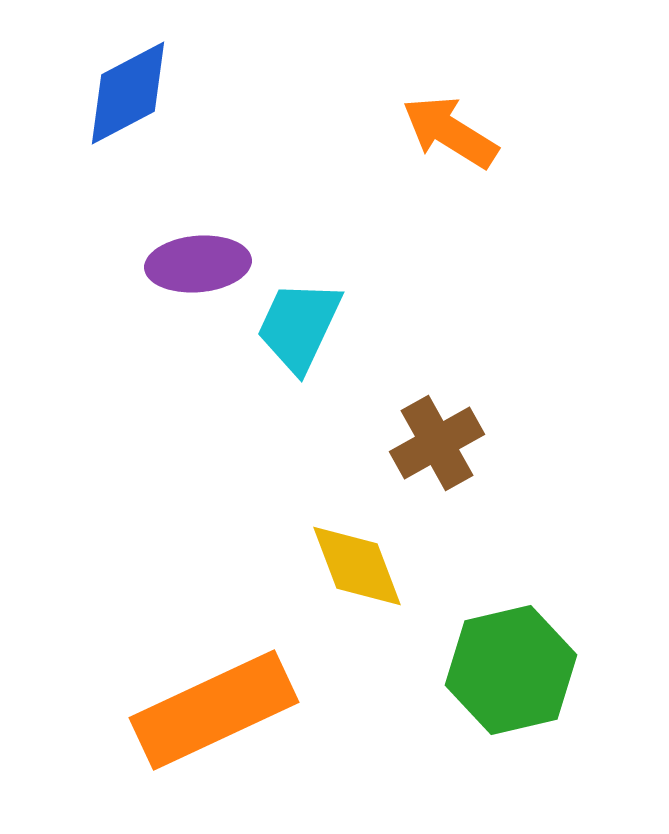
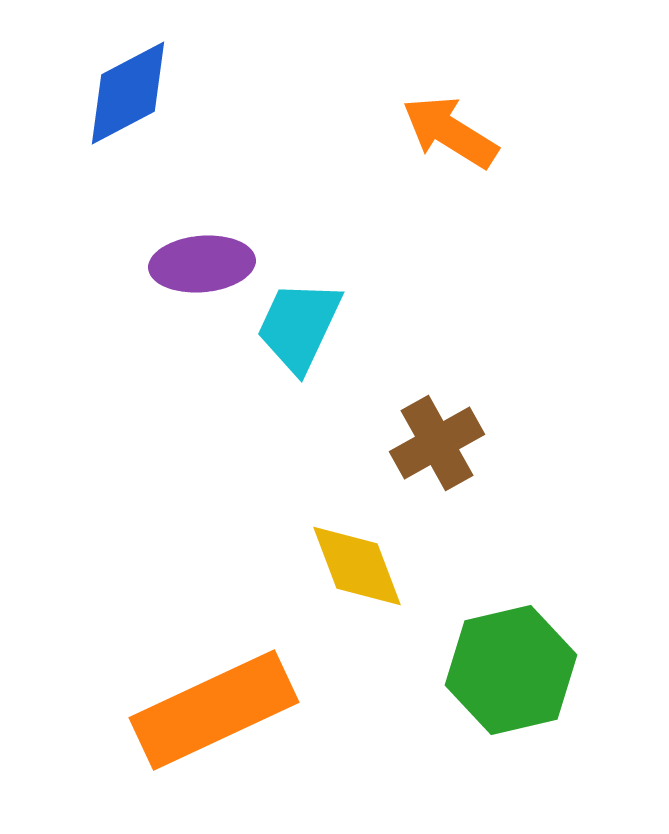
purple ellipse: moved 4 px right
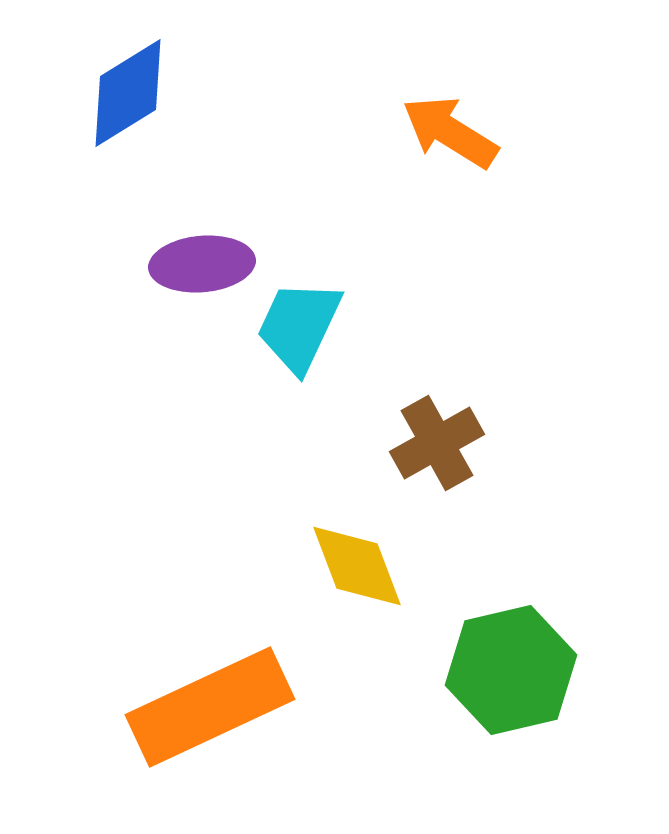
blue diamond: rotated 4 degrees counterclockwise
orange rectangle: moved 4 px left, 3 px up
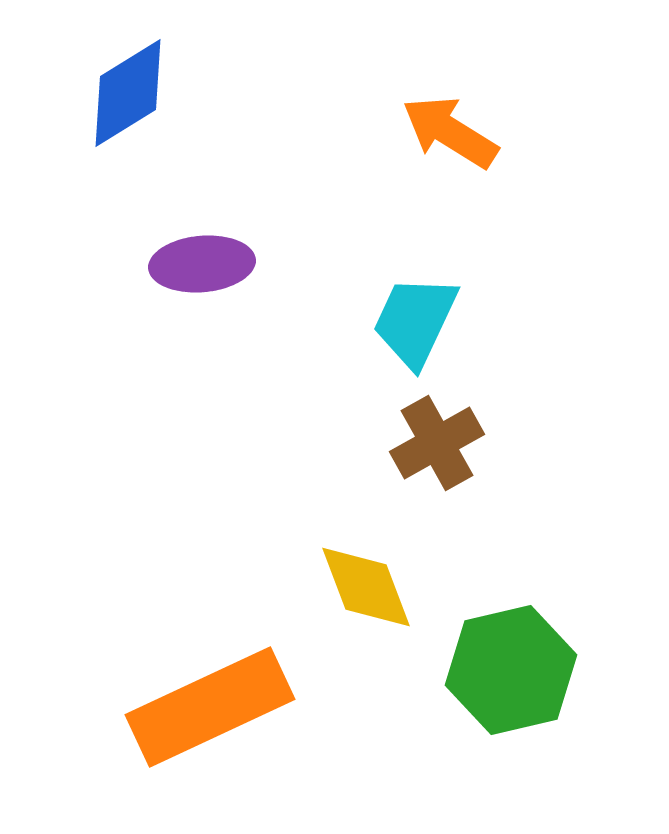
cyan trapezoid: moved 116 px right, 5 px up
yellow diamond: moved 9 px right, 21 px down
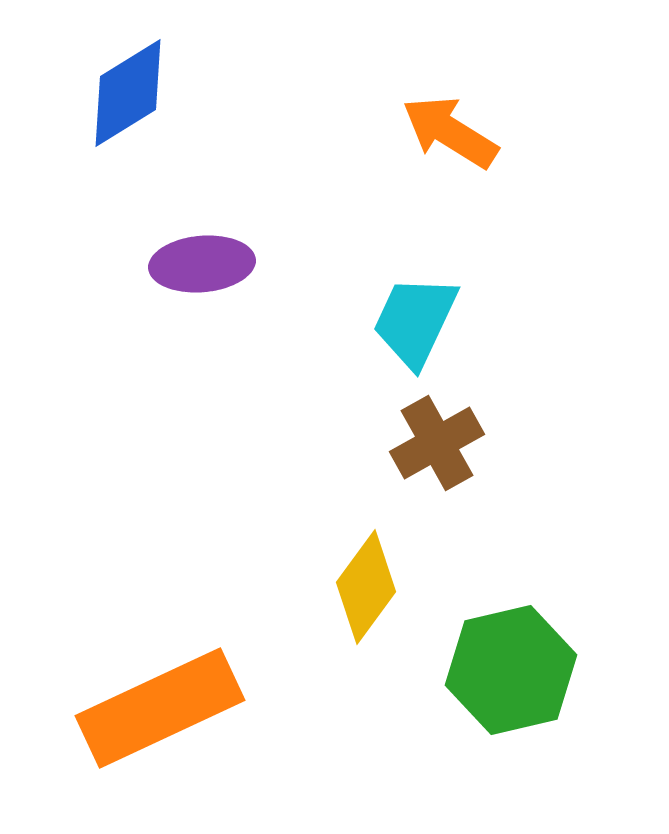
yellow diamond: rotated 57 degrees clockwise
orange rectangle: moved 50 px left, 1 px down
